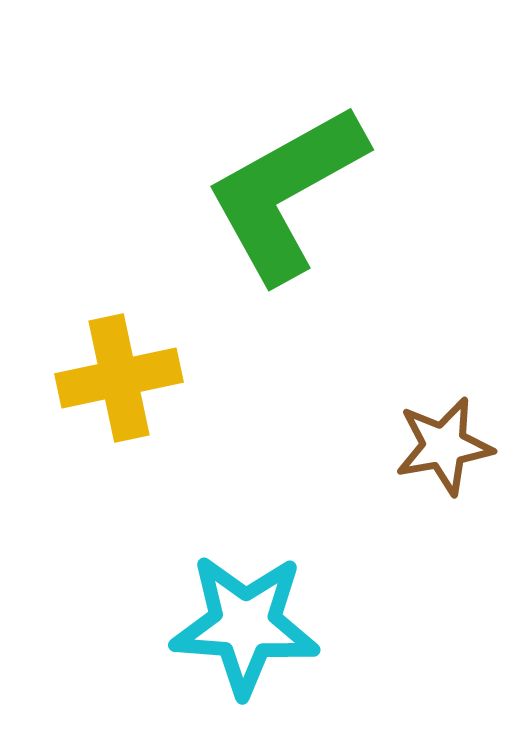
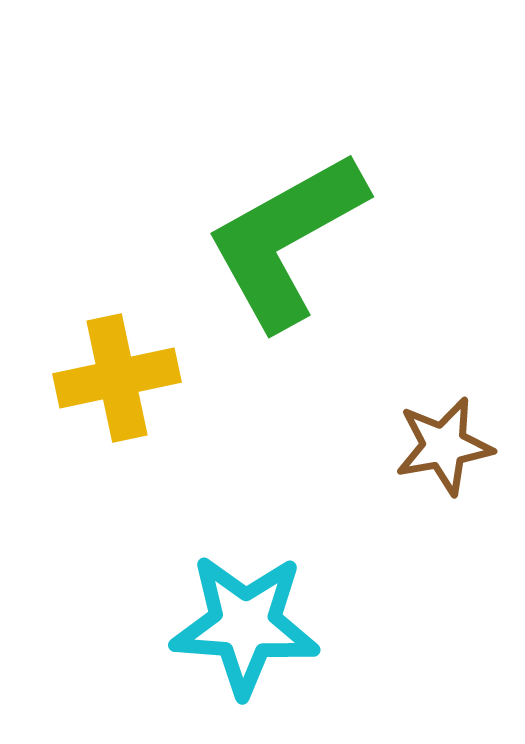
green L-shape: moved 47 px down
yellow cross: moved 2 px left
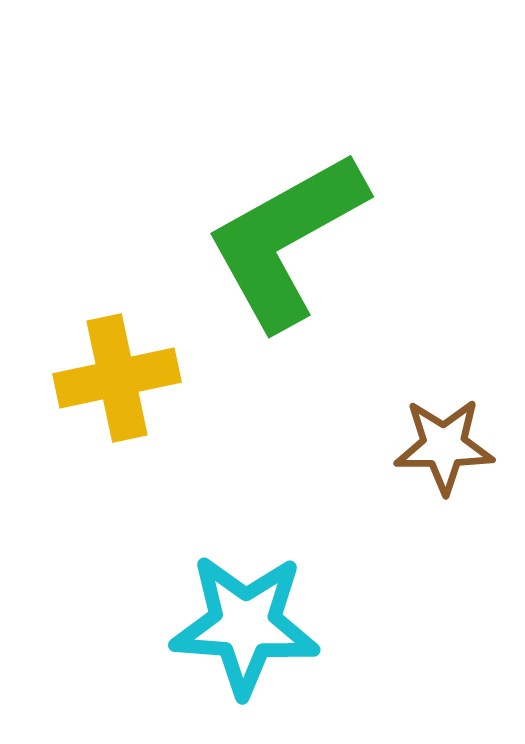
brown star: rotated 10 degrees clockwise
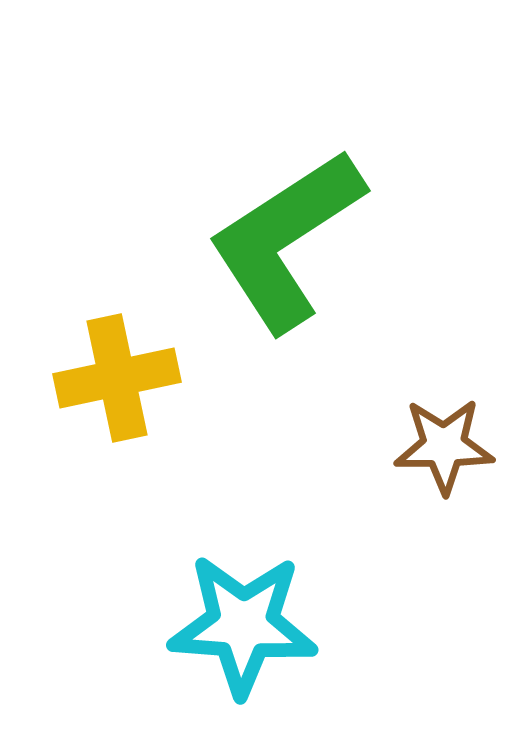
green L-shape: rotated 4 degrees counterclockwise
cyan star: moved 2 px left
